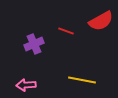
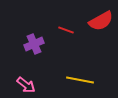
red line: moved 1 px up
yellow line: moved 2 px left
pink arrow: rotated 138 degrees counterclockwise
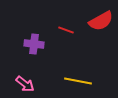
purple cross: rotated 30 degrees clockwise
yellow line: moved 2 px left, 1 px down
pink arrow: moved 1 px left, 1 px up
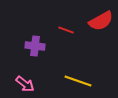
purple cross: moved 1 px right, 2 px down
yellow line: rotated 8 degrees clockwise
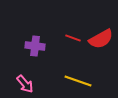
red semicircle: moved 18 px down
red line: moved 7 px right, 8 px down
pink arrow: rotated 12 degrees clockwise
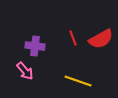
red line: rotated 49 degrees clockwise
pink arrow: moved 13 px up
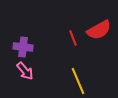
red semicircle: moved 2 px left, 9 px up
purple cross: moved 12 px left, 1 px down
yellow line: rotated 48 degrees clockwise
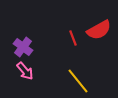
purple cross: rotated 30 degrees clockwise
yellow line: rotated 16 degrees counterclockwise
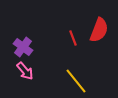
red semicircle: rotated 40 degrees counterclockwise
yellow line: moved 2 px left
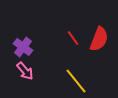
red semicircle: moved 9 px down
red line: rotated 14 degrees counterclockwise
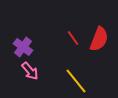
pink arrow: moved 5 px right
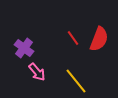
purple cross: moved 1 px right, 1 px down
pink arrow: moved 7 px right, 1 px down
